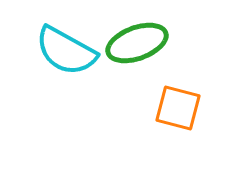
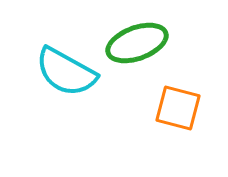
cyan semicircle: moved 21 px down
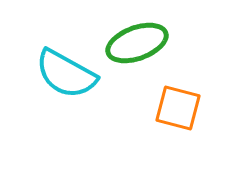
cyan semicircle: moved 2 px down
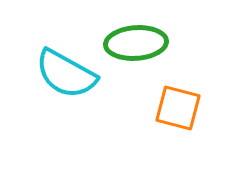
green ellipse: moved 1 px left; rotated 16 degrees clockwise
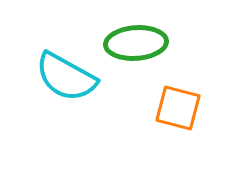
cyan semicircle: moved 3 px down
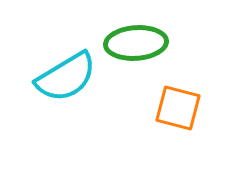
cyan semicircle: rotated 60 degrees counterclockwise
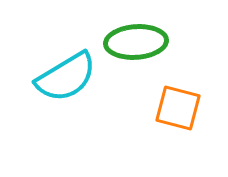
green ellipse: moved 1 px up
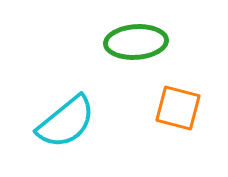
cyan semicircle: moved 45 px down; rotated 8 degrees counterclockwise
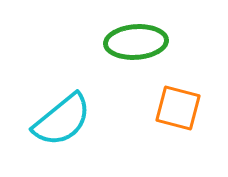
cyan semicircle: moved 4 px left, 2 px up
